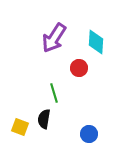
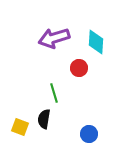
purple arrow: rotated 40 degrees clockwise
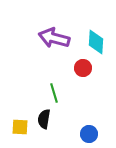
purple arrow: rotated 32 degrees clockwise
red circle: moved 4 px right
yellow square: rotated 18 degrees counterclockwise
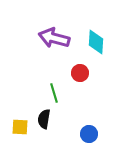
red circle: moved 3 px left, 5 px down
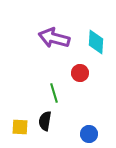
black semicircle: moved 1 px right, 2 px down
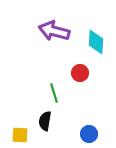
purple arrow: moved 7 px up
yellow square: moved 8 px down
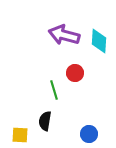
purple arrow: moved 10 px right, 4 px down
cyan diamond: moved 3 px right, 1 px up
red circle: moved 5 px left
green line: moved 3 px up
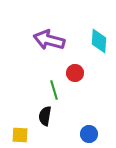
purple arrow: moved 15 px left, 5 px down
black semicircle: moved 5 px up
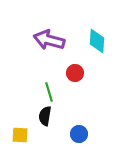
cyan diamond: moved 2 px left
green line: moved 5 px left, 2 px down
blue circle: moved 10 px left
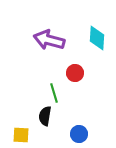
cyan diamond: moved 3 px up
green line: moved 5 px right, 1 px down
yellow square: moved 1 px right
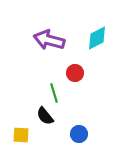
cyan diamond: rotated 60 degrees clockwise
black semicircle: rotated 48 degrees counterclockwise
